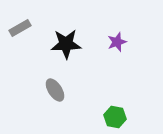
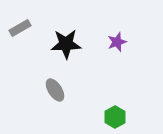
green hexagon: rotated 20 degrees clockwise
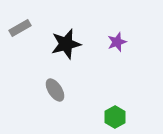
black star: rotated 12 degrees counterclockwise
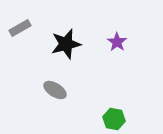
purple star: rotated 18 degrees counterclockwise
gray ellipse: rotated 25 degrees counterclockwise
green hexagon: moved 1 px left, 2 px down; rotated 20 degrees counterclockwise
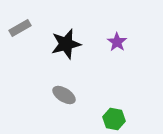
gray ellipse: moved 9 px right, 5 px down
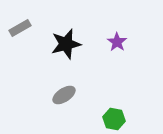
gray ellipse: rotated 65 degrees counterclockwise
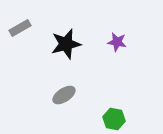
purple star: rotated 24 degrees counterclockwise
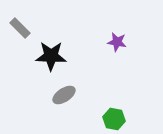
gray rectangle: rotated 75 degrees clockwise
black star: moved 15 px left, 12 px down; rotated 16 degrees clockwise
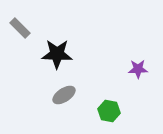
purple star: moved 21 px right, 27 px down; rotated 12 degrees counterclockwise
black star: moved 6 px right, 2 px up
green hexagon: moved 5 px left, 8 px up
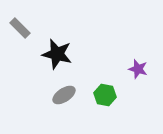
black star: rotated 12 degrees clockwise
purple star: rotated 18 degrees clockwise
green hexagon: moved 4 px left, 16 px up
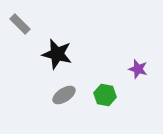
gray rectangle: moved 4 px up
